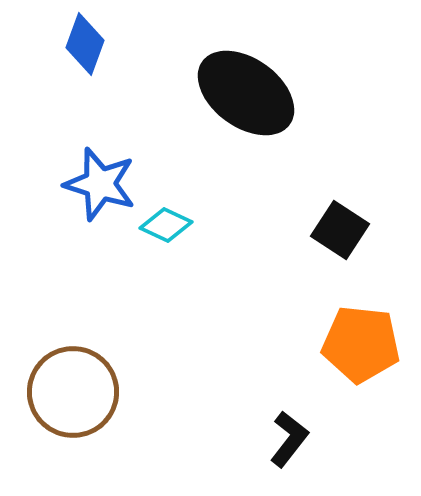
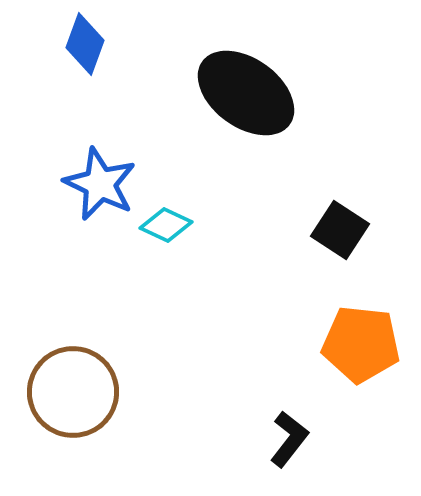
blue star: rotated 8 degrees clockwise
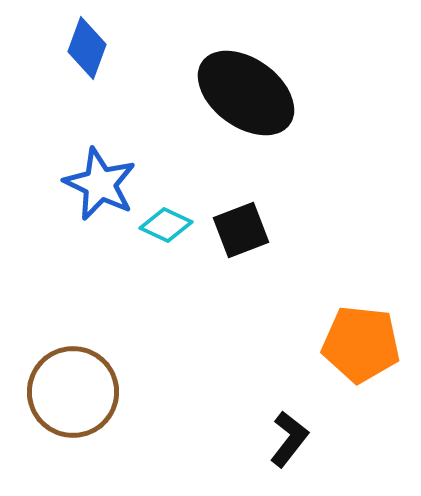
blue diamond: moved 2 px right, 4 px down
black square: moved 99 px left; rotated 36 degrees clockwise
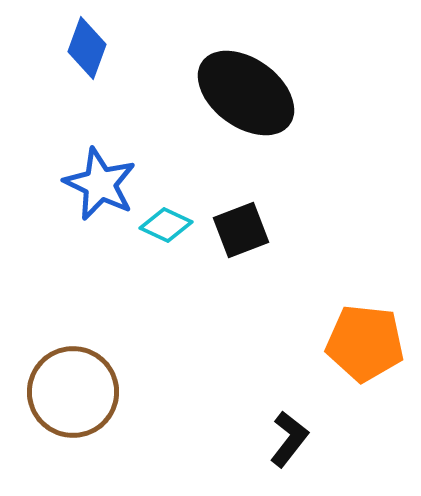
orange pentagon: moved 4 px right, 1 px up
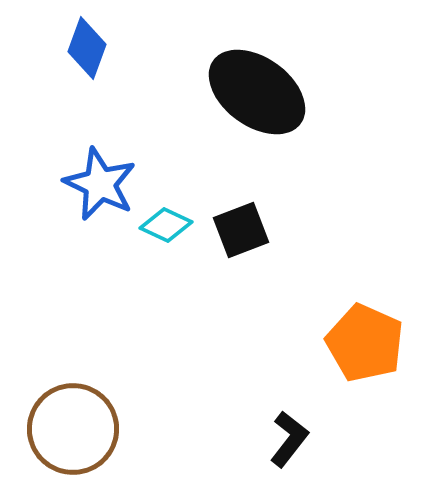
black ellipse: moved 11 px right, 1 px up
orange pentagon: rotated 18 degrees clockwise
brown circle: moved 37 px down
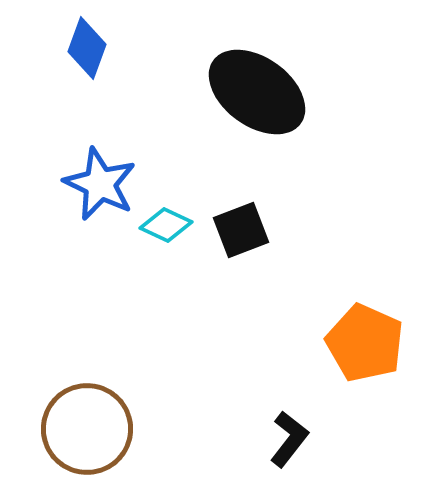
brown circle: moved 14 px right
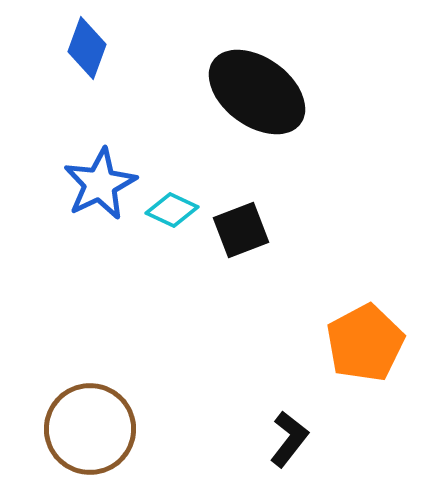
blue star: rotated 20 degrees clockwise
cyan diamond: moved 6 px right, 15 px up
orange pentagon: rotated 20 degrees clockwise
brown circle: moved 3 px right
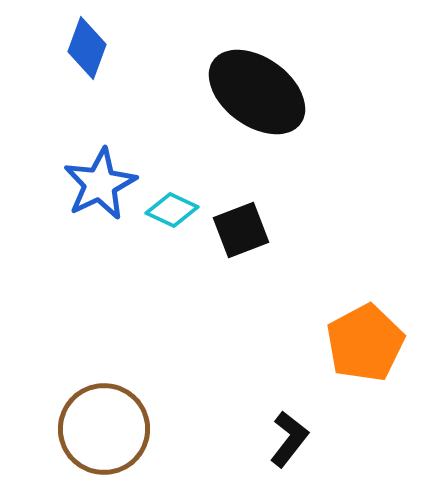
brown circle: moved 14 px right
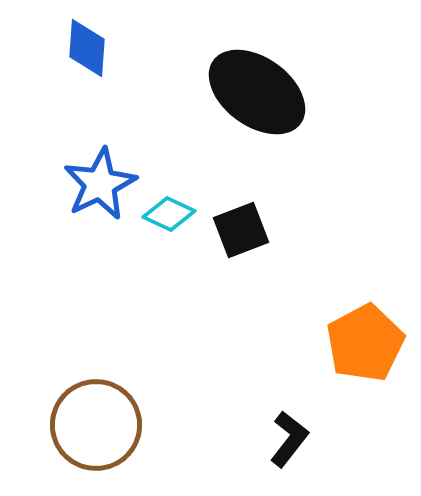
blue diamond: rotated 16 degrees counterclockwise
cyan diamond: moved 3 px left, 4 px down
brown circle: moved 8 px left, 4 px up
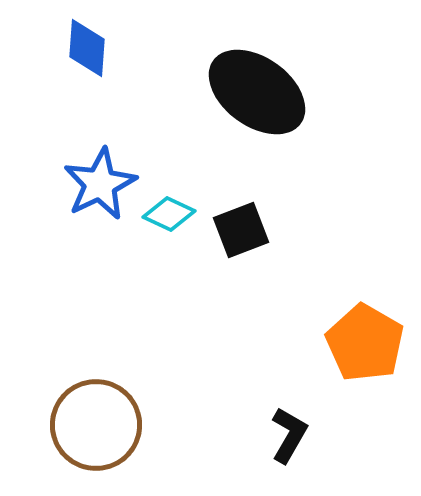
orange pentagon: rotated 14 degrees counterclockwise
black L-shape: moved 4 px up; rotated 8 degrees counterclockwise
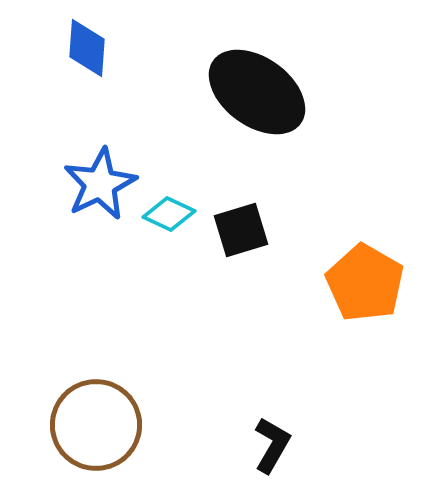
black square: rotated 4 degrees clockwise
orange pentagon: moved 60 px up
black L-shape: moved 17 px left, 10 px down
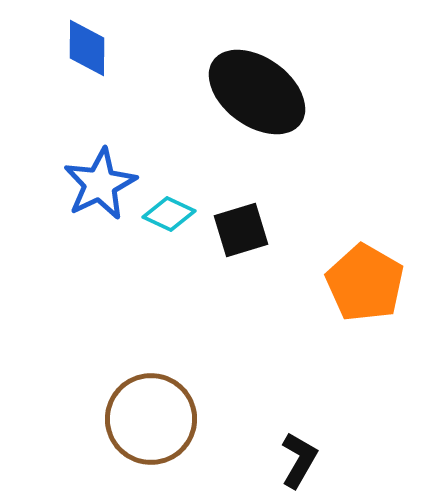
blue diamond: rotated 4 degrees counterclockwise
brown circle: moved 55 px right, 6 px up
black L-shape: moved 27 px right, 15 px down
